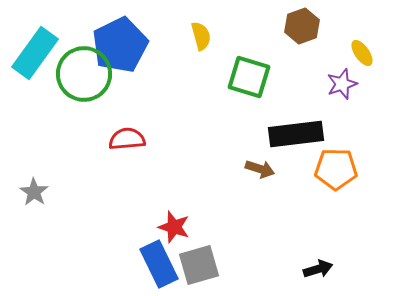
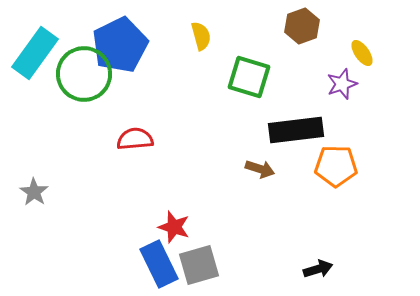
black rectangle: moved 4 px up
red semicircle: moved 8 px right
orange pentagon: moved 3 px up
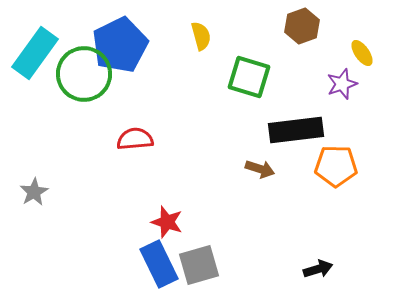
gray star: rotated 8 degrees clockwise
red star: moved 7 px left, 5 px up
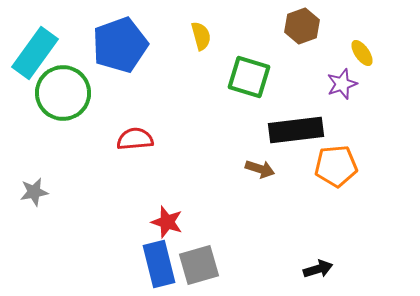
blue pentagon: rotated 6 degrees clockwise
green circle: moved 21 px left, 19 px down
orange pentagon: rotated 6 degrees counterclockwise
gray star: rotated 20 degrees clockwise
blue rectangle: rotated 12 degrees clockwise
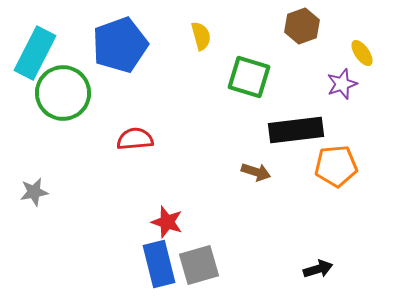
cyan rectangle: rotated 9 degrees counterclockwise
brown arrow: moved 4 px left, 3 px down
